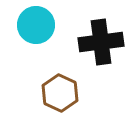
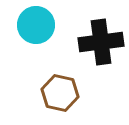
brown hexagon: rotated 12 degrees counterclockwise
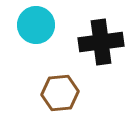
brown hexagon: rotated 18 degrees counterclockwise
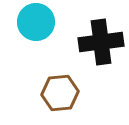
cyan circle: moved 3 px up
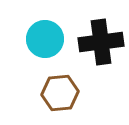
cyan circle: moved 9 px right, 17 px down
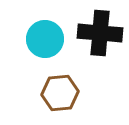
black cross: moved 1 px left, 9 px up; rotated 12 degrees clockwise
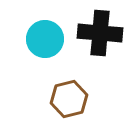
brown hexagon: moved 9 px right, 6 px down; rotated 9 degrees counterclockwise
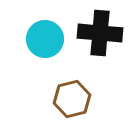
brown hexagon: moved 3 px right
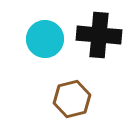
black cross: moved 1 px left, 2 px down
